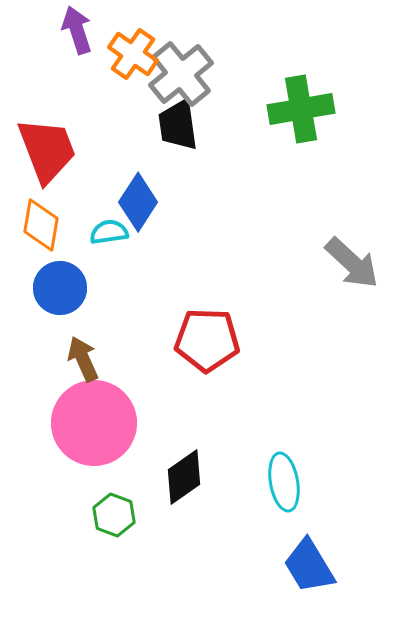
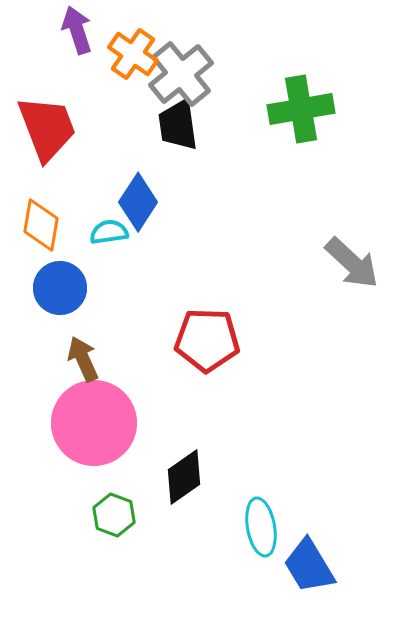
red trapezoid: moved 22 px up
cyan ellipse: moved 23 px left, 45 px down
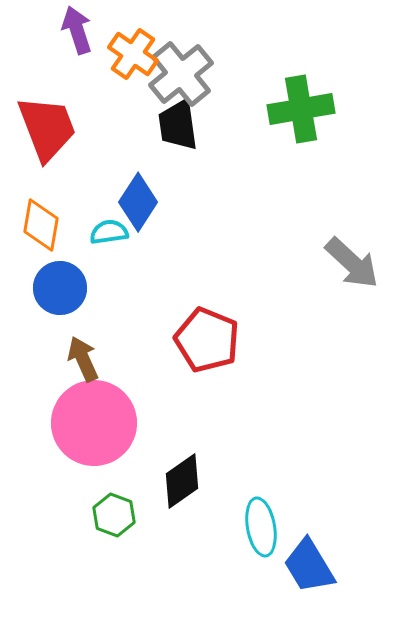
red pentagon: rotated 20 degrees clockwise
black diamond: moved 2 px left, 4 px down
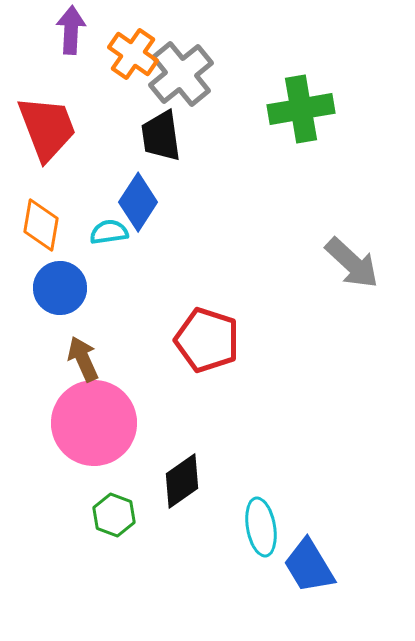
purple arrow: moved 6 px left; rotated 21 degrees clockwise
black trapezoid: moved 17 px left, 11 px down
red pentagon: rotated 4 degrees counterclockwise
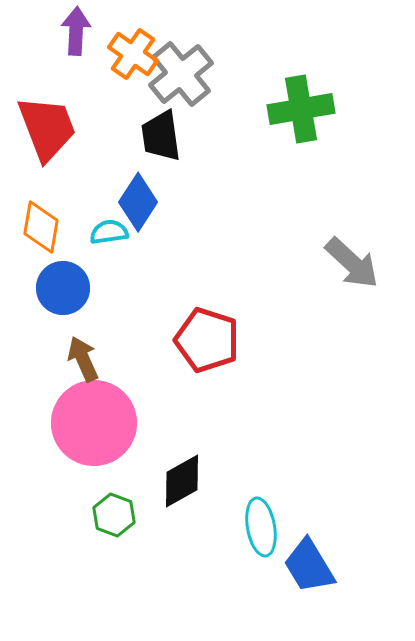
purple arrow: moved 5 px right, 1 px down
orange diamond: moved 2 px down
blue circle: moved 3 px right
black diamond: rotated 6 degrees clockwise
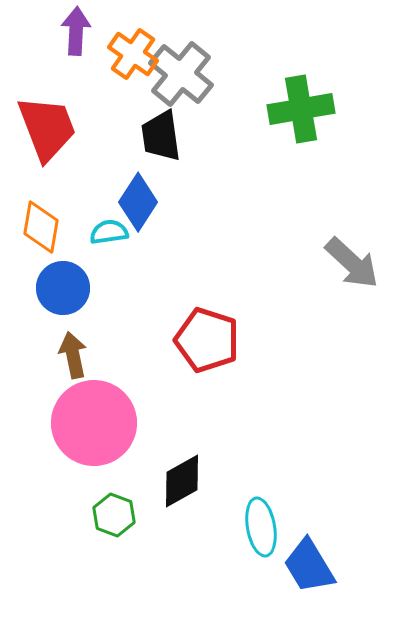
gray cross: rotated 12 degrees counterclockwise
brown arrow: moved 10 px left, 4 px up; rotated 12 degrees clockwise
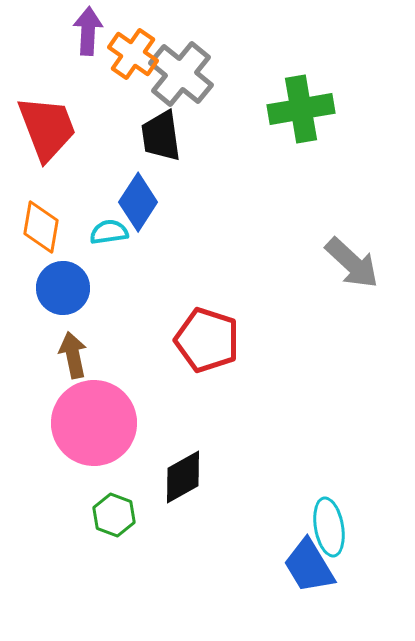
purple arrow: moved 12 px right
black diamond: moved 1 px right, 4 px up
cyan ellipse: moved 68 px right
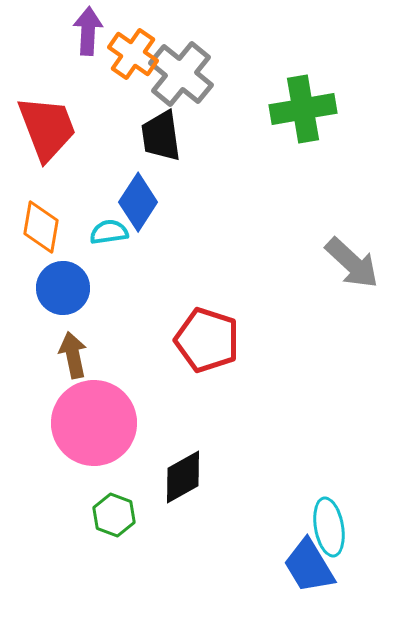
green cross: moved 2 px right
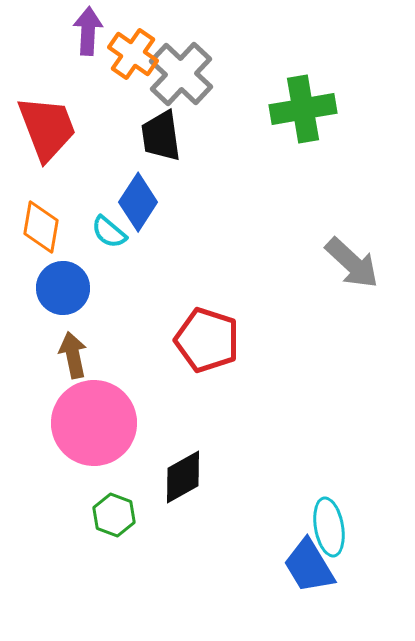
gray cross: rotated 4 degrees clockwise
cyan semicircle: rotated 132 degrees counterclockwise
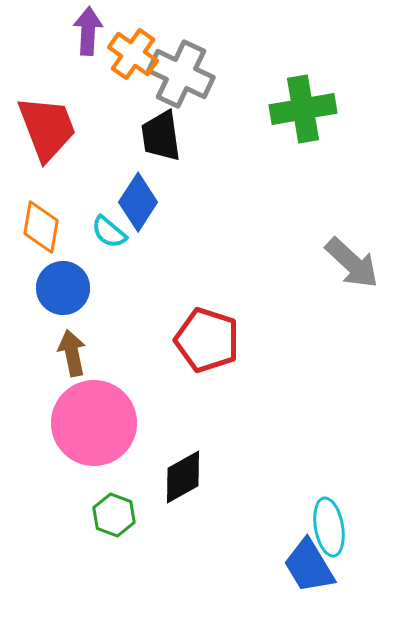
gray cross: rotated 18 degrees counterclockwise
brown arrow: moved 1 px left, 2 px up
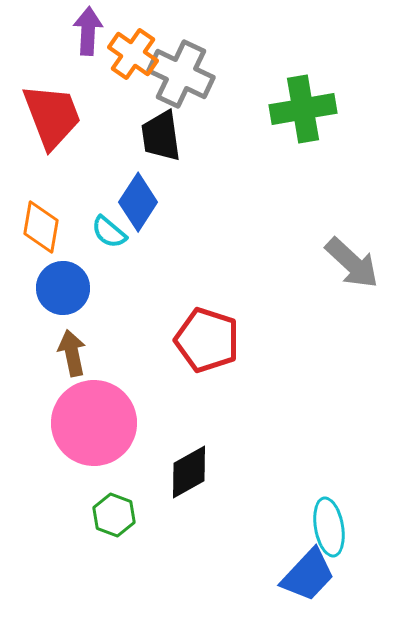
red trapezoid: moved 5 px right, 12 px up
black diamond: moved 6 px right, 5 px up
blue trapezoid: moved 1 px left, 9 px down; rotated 106 degrees counterclockwise
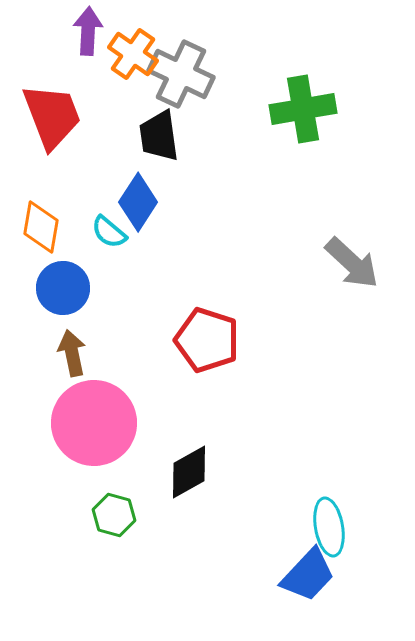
black trapezoid: moved 2 px left
green hexagon: rotated 6 degrees counterclockwise
